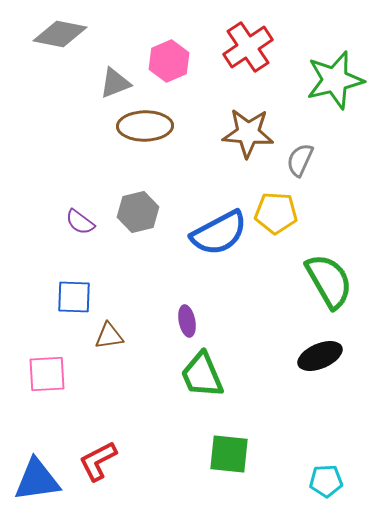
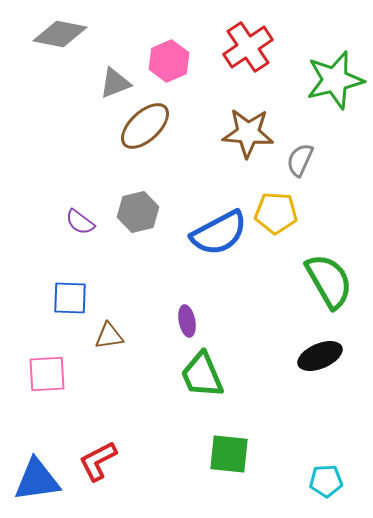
brown ellipse: rotated 42 degrees counterclockwise
blue square: moved 4 px left, 1 px down
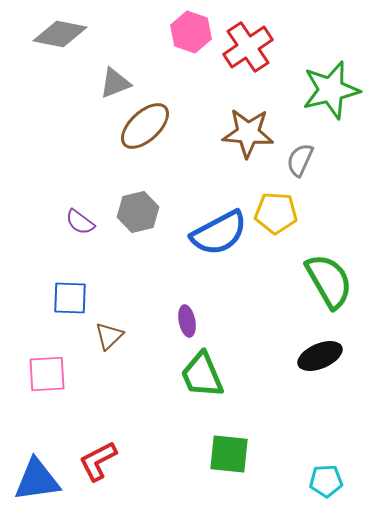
pink hexagon: moved 22 px right, 29 px up; rotated 18 degrees counterclockwise
green star: moved 4 px left, 10 px down
brown triangle: rotated 36 degrees counterclockwise
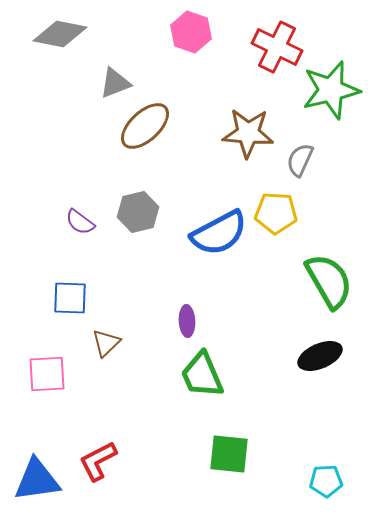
red cross: moved 29 px right; rotated 30 degrees counterclockwise
purple ellipse: rotated 8 degrees clockwise
brown triangle: moved 3 px left, 7 px down
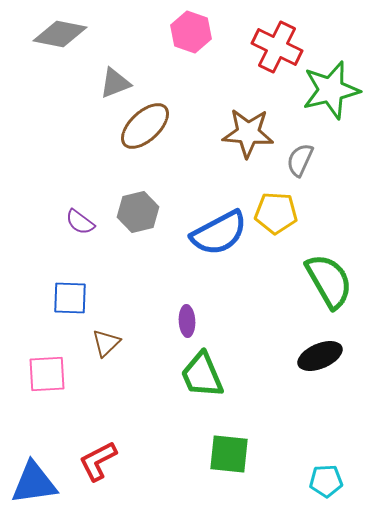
blue triangle: moved 3 px left, 3 px down
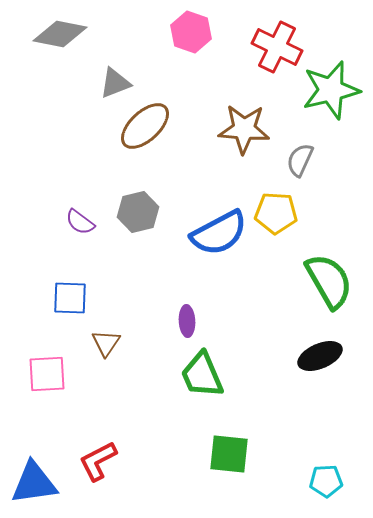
brown star: moved 4 px left, 4 px up
brown triangle: rotated 12 degrees counterclockwise
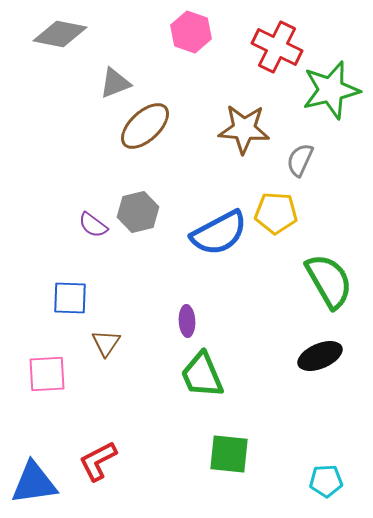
purple semicircle: moved 13 px right, 3 px down
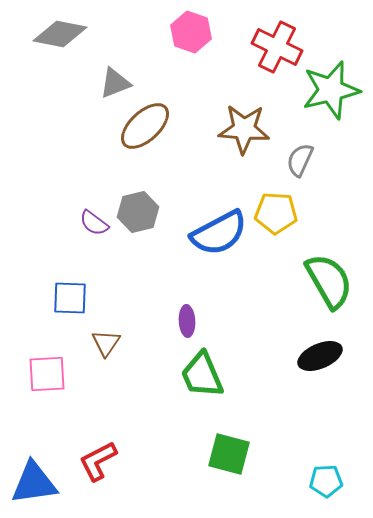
purple semicircle: moved 1 px right, 2 px up
green square: rotated 9 degrees clockwise
